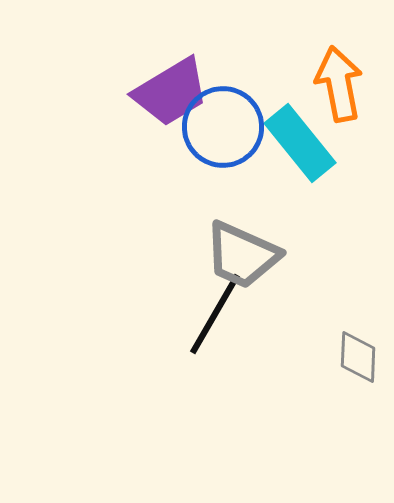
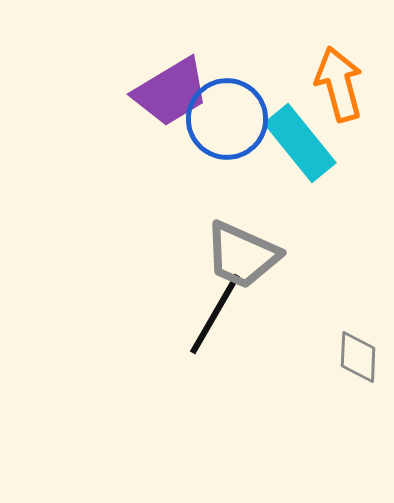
orange arrow: rotated 4 degrees counterclockwise
blue circle: moved 4 px right, 8 px up
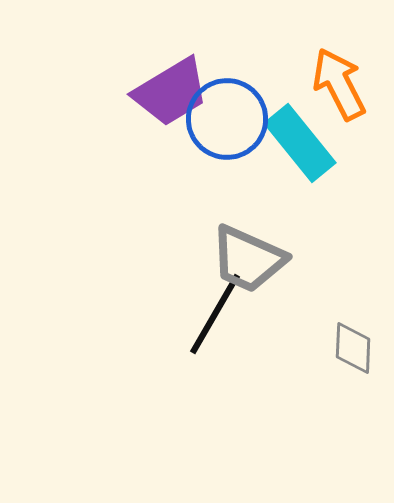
orange arrow: rotated 12 degrees counterclockwise
gray trapezoid: moved 6 px right, 4 px down
gray diamond: moved 5 px left, 9 px up
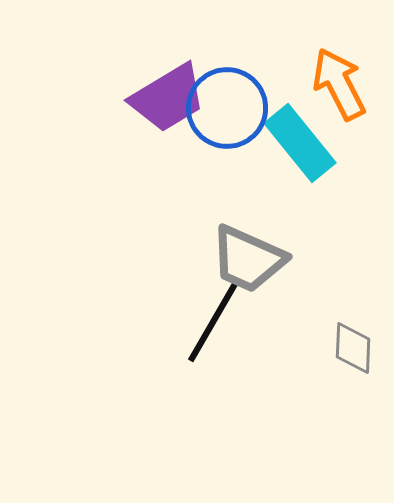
purple trapezoid: moved 3 px left, 6 px down
blue circle: moved 11 px up
black line: moved 2 px left, 8 px down
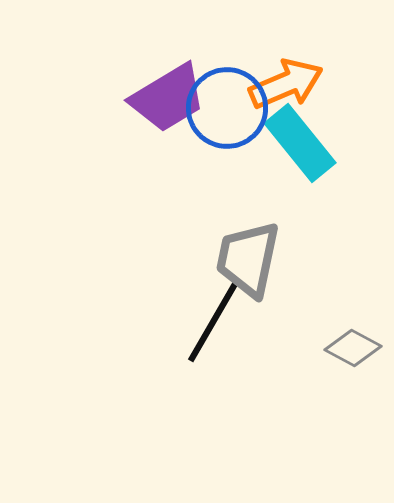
orange arrow: moved 53 px left; rotated 94 degrees clockwise
gray trapezoid: rotated 78 degrees clockwise
gray diamond: rotated 64 degrees counterclockwise
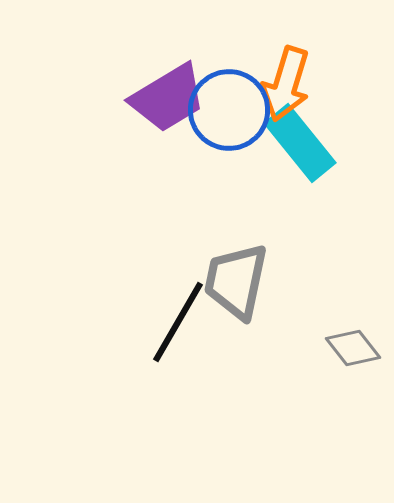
orange arrow: rotated 130 degrees clockwise
blue circle: moved 2 px right, 2 px down
gray trapezoid: moved 12 px left, 22 px down
black line: moved 35 px left
gray diamond: rotated 24 degrees clockwise
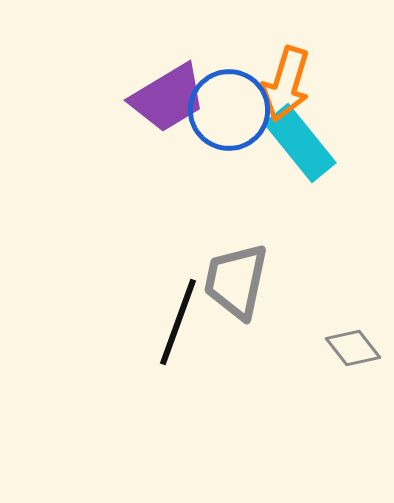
black line: rotated 10 degrees counterclockwise
